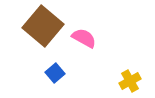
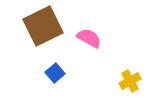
brown square: rotated 24 degrees clockwise
pink semicircle: moved 5 px right
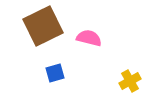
pink semicircle: rotated 15 degrees counterclockwise
blue square: rotated 24 degrees clockwise
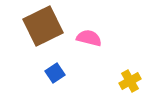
blue square: rotated 18 degrees counterclockwise
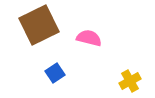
brown square: moved 4 px left, 1 px up
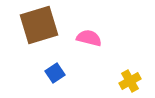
brown square: rotated 9 degrees clockwise
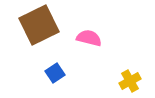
brown square: rotated 9 degrees counterclockwise
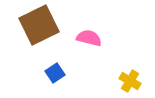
yellow cross: rotated 30 degrees counterclockwise
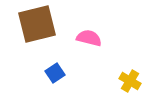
brown square: moved 2 px left, 1 px up; rotated 12 degrees clockwise
